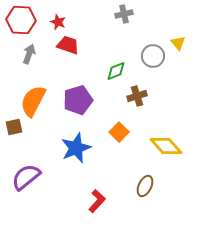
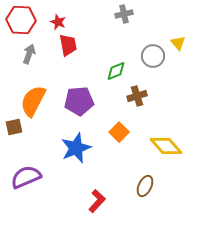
red trapezoid: rotated 60 degrees clockwise
purple pentagon: moved 1 px right, 1 px down; rotated 12 degrees clockwise
purple semicircle: rotated 16 degrees clockwise
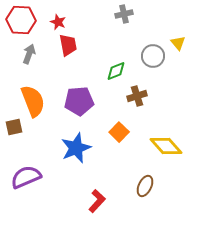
orange semicircle: rotated 132 degrees clockwise
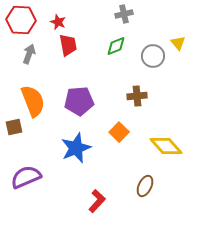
green diamond: moved 25 px up
brown cross: rotated 12 degrees clockwise
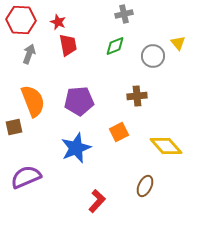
green diamond: moved 1 px left
orange square: rotated 18 degrees clockwise
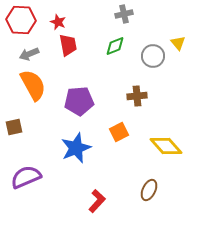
gray arrow: rotated 132 degrees counterclockwise
orange semicircle: moved 16 px up; rotated 8 degrees counterclockwise
brown ellipse: moved 4 px right, 4 px down
